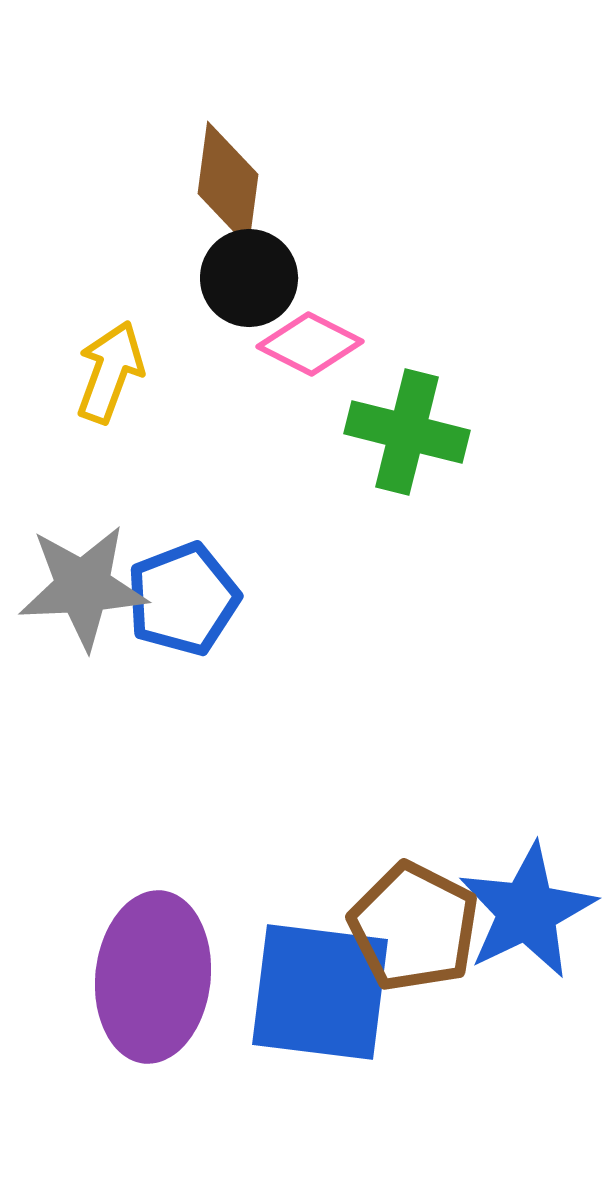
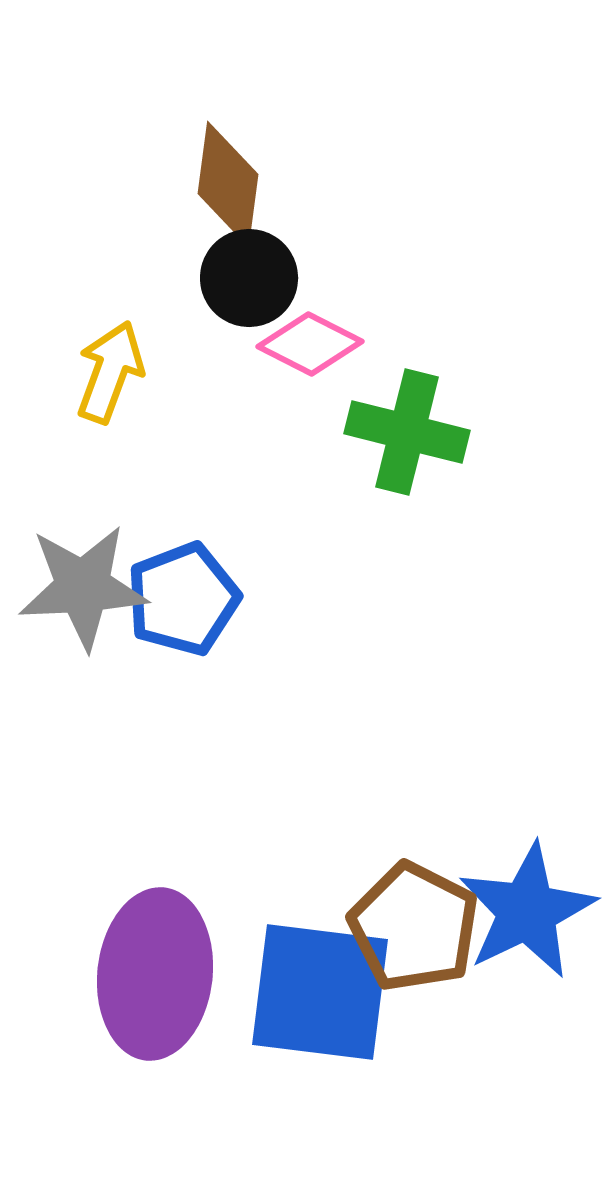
purple ellipse: moved 2 px right, 3 px up
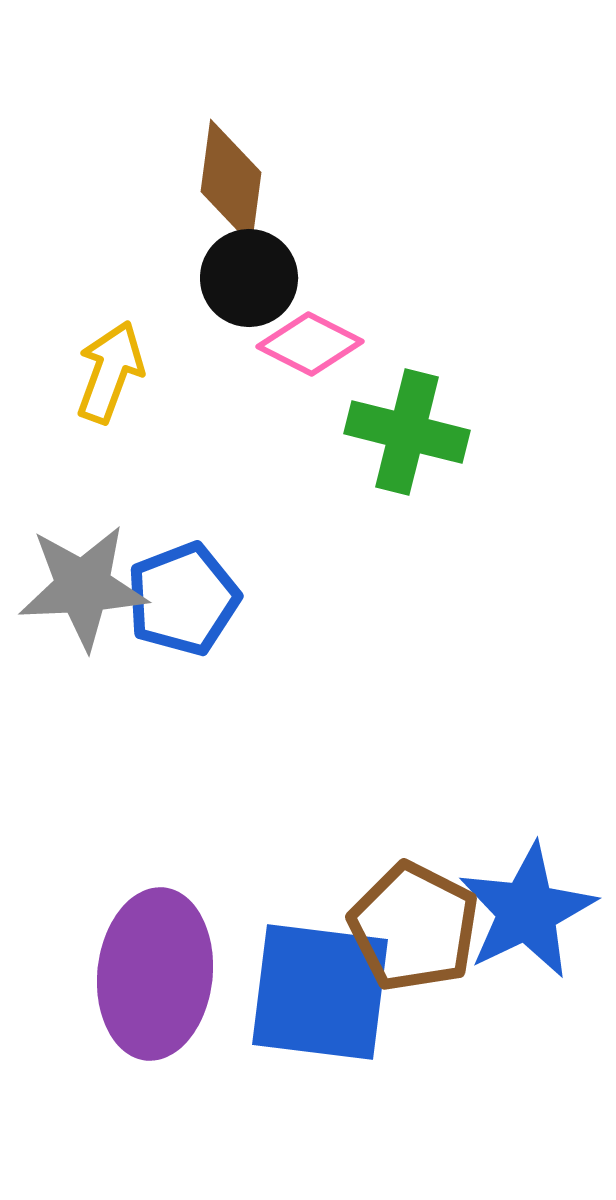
brown diamond: moved 3 px right, 2 px up
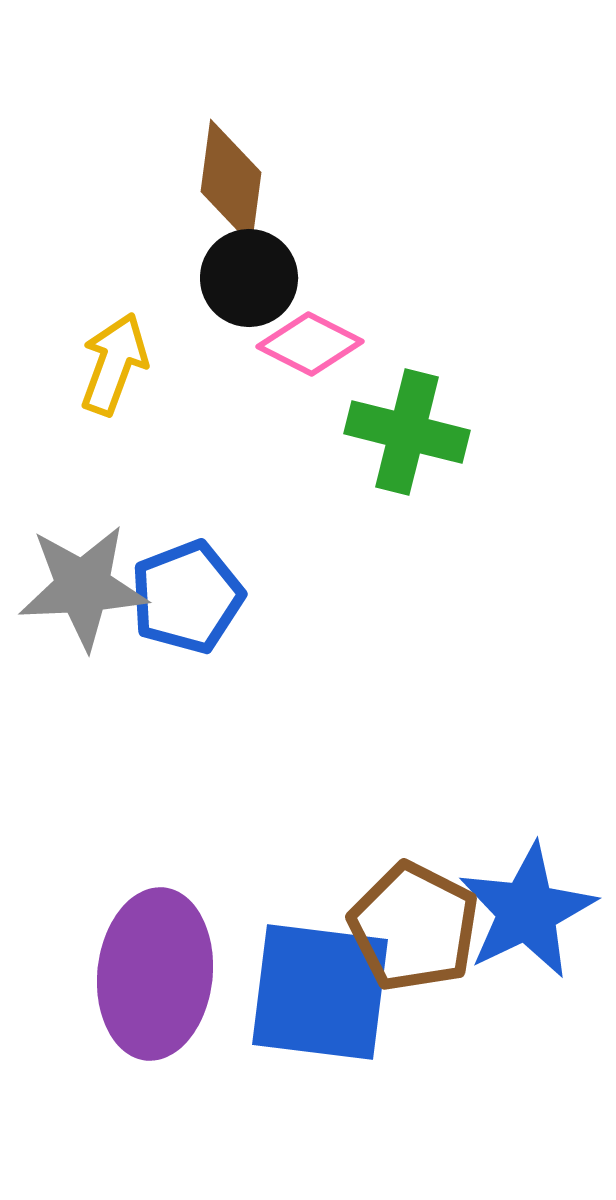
yellow arrow: moved 4 px right, 8 px up
blue pentagon: moved 4 px right, 2 px up
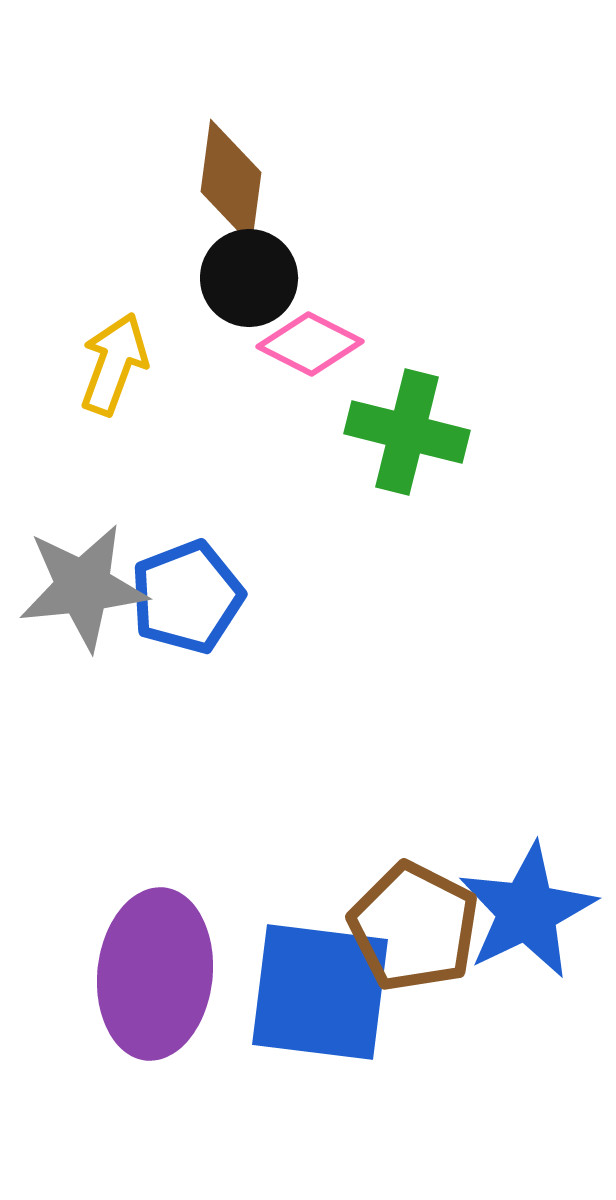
gray star: rotated 3 degrees counterclockwise
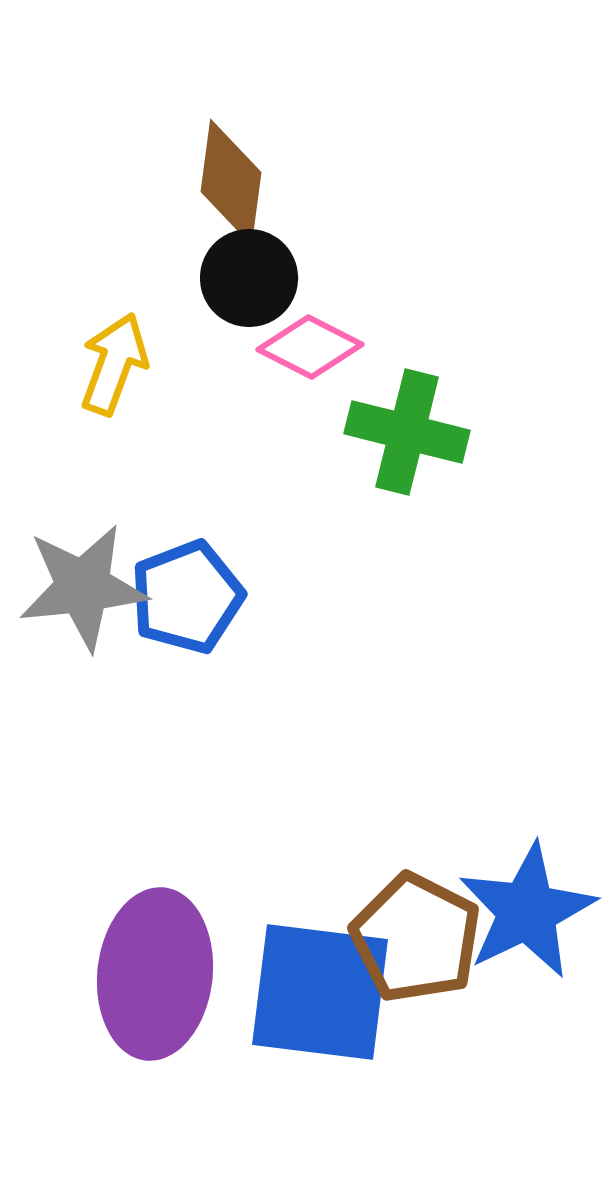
pink diamond: moved 3 px down
brown pentagon: moved 2 px right, 11 px down
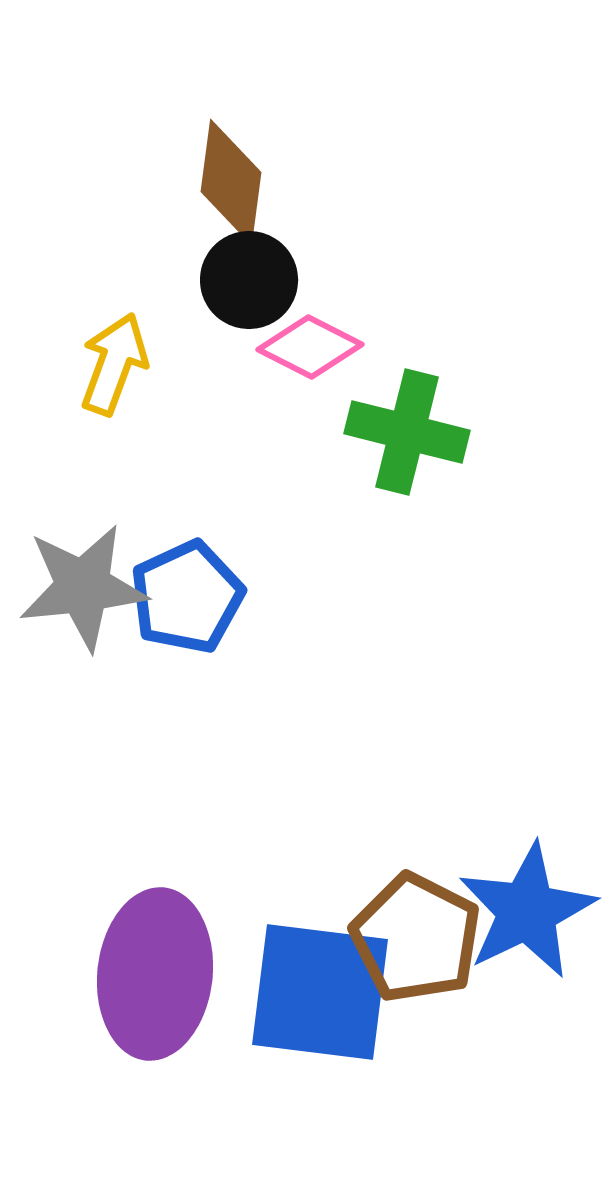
black circle: moved 2 px down
blue pentagon: rotated 4 degrees counterclockwise
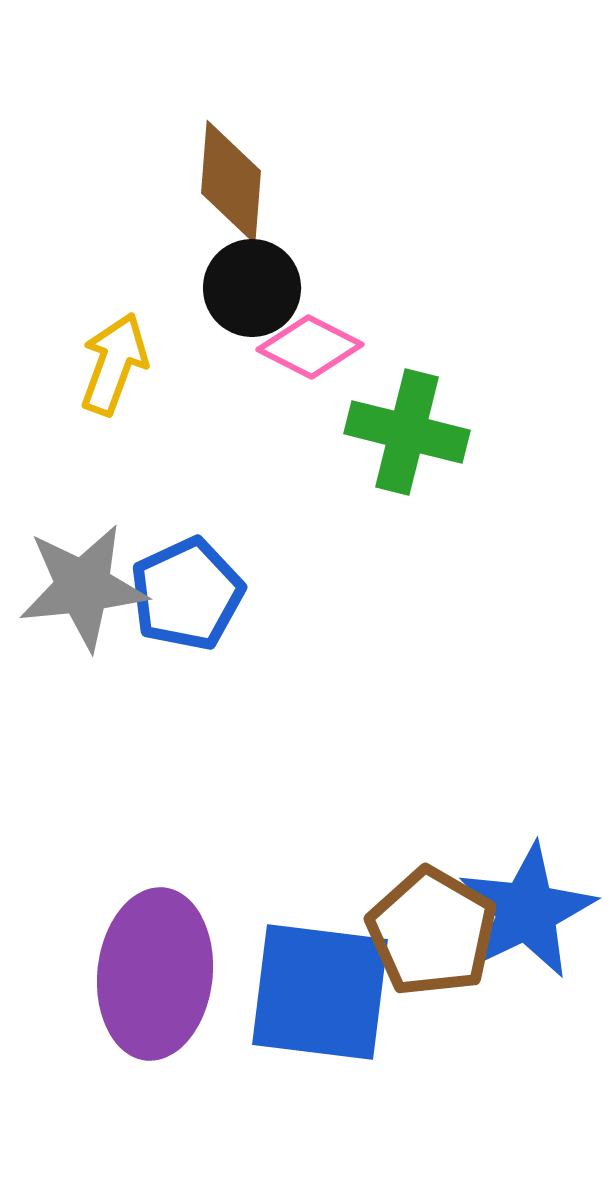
brown diamond: rotated 3 degrees counterclockwise
black circle: moved 3 px right, 8 px down
blue pentagon: moved 3 px up
brown pentagon: moved 16 px right, 6 px up; rotated 3 degrees clockwise
